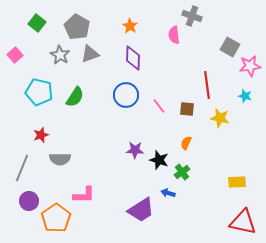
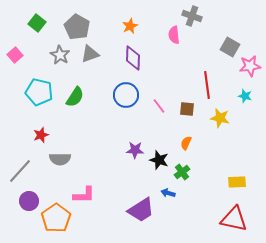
orange star: rotated 14 degrees clockwise
gray line: moved 2 px left, 3 px down; rotated 20 degrees clockwise
red triangle: moved 9 px left, 3 px up
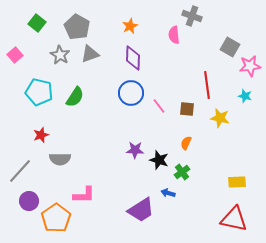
blue circle: moved 5 px right, 2 px up
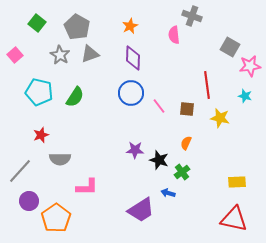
pink L-shape: moved 3 px right, 8 px up
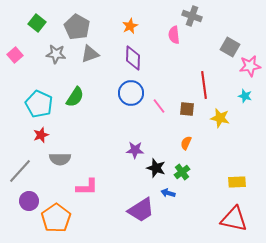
gray star: moved 4 px left, 1 px up; rotated 24 degrees counterclockwise
red line: moved 3 px left
cyan pentagon: moved 12 px down; rotated 12 degrees clockwise
black star: moved 3 px left, 8 px down
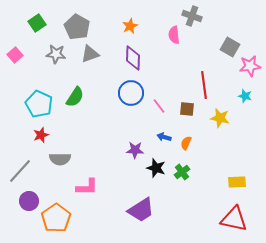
green square: rotated 18 degrees clockwise
blue arrow: moved 4 px left, 56 px up
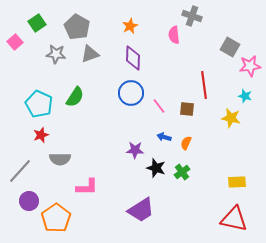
pink square: moved 13 px up
yellow star: moved 11 px right
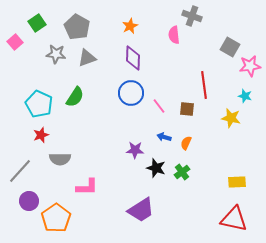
gray triangle: moved 3 px left, 4 px down
